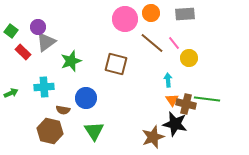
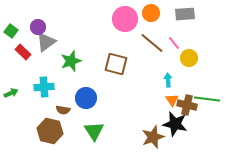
brown cross: moved 1 px right, 1 px down
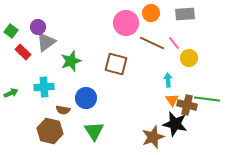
pink circle: moved 1 px right, 4 px down
brown line: rotated 15 degrees counterclockwise
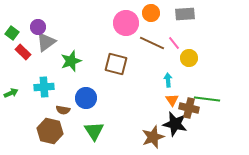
green square: moved 1 px right, 2 px down
brown cross: moved 2 px right, 3 px down
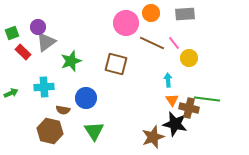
green square: rotated 32 degrees clockwise
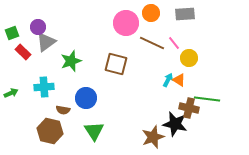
cyan arrow: rotated 32 degrees clockwise
orange triangle: moved 7 px right, 20 px up; rotated 24 degrees counterclockwise
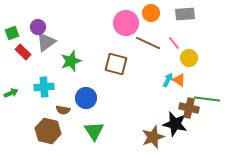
brown line: moved 4 px left
brown hexagon: moved 2 px left
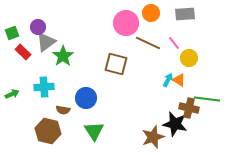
green star: moved 8 px left, 5 px up; rotated 15 degrees counterclockwise
green arrow: moved 1 px right, 1 px down
